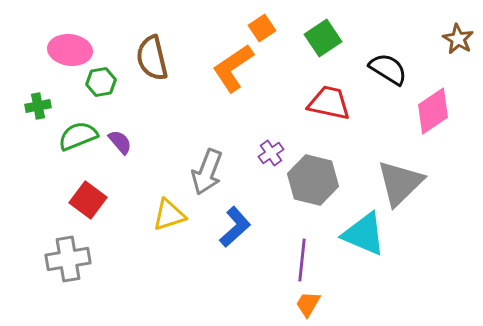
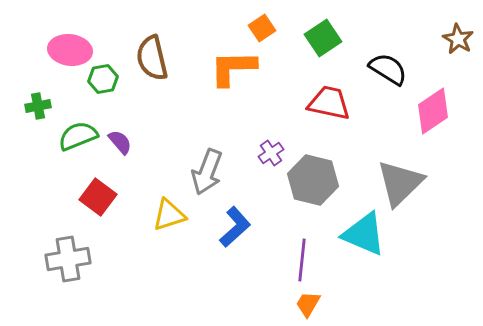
orange L-shape: rotated 33 degrees clockwise
green hexagon: moved 2 px right, 3 px up
red square: moved 10 px right, 3 px up
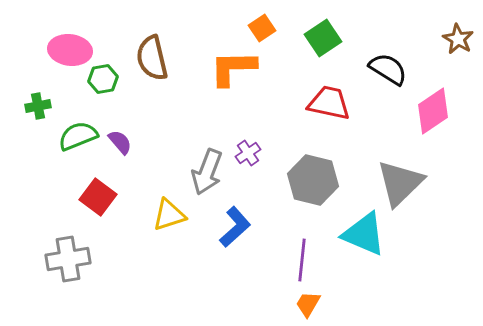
purple cross: moved 23 px left
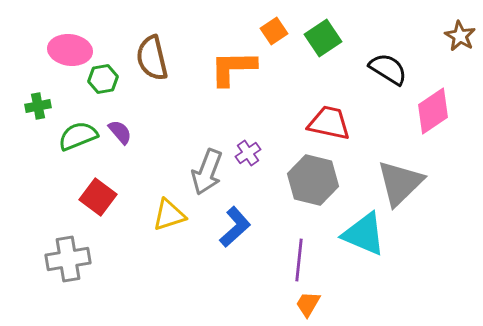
orange square: moved 12 px right, 3 px down
brown star: moved 2 px right, 3 px up
red trapezoid: moved 20 px down
purple semicircle: moved 10 px up
purple line: moved 3 px left
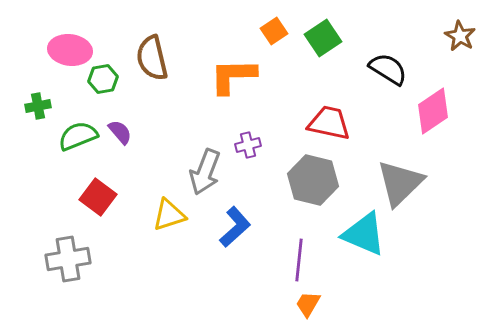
orange L-shape: moved 8 px down
purple cross: moved 8 px up; rotated 20 degrees clockwise
gray arrow: moved 2 px left
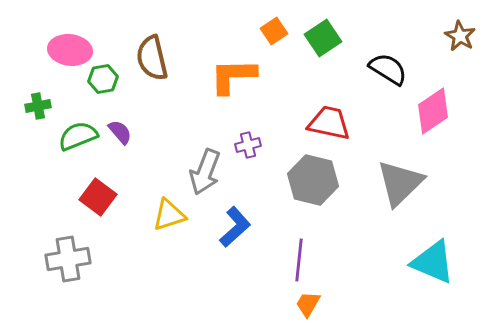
cyan triangle: moved 69 px right, 28 px down
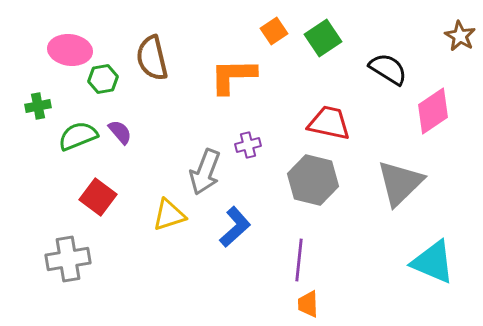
orange trapezoid: rotated 32 degrees counterclockwise
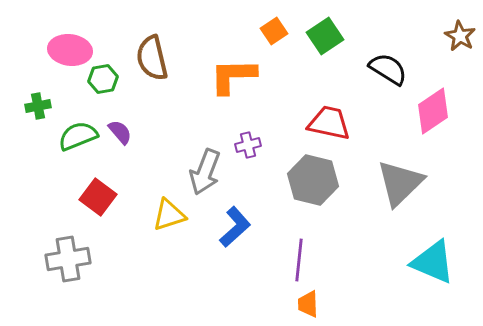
green square: moved 2 px right, 2 px up
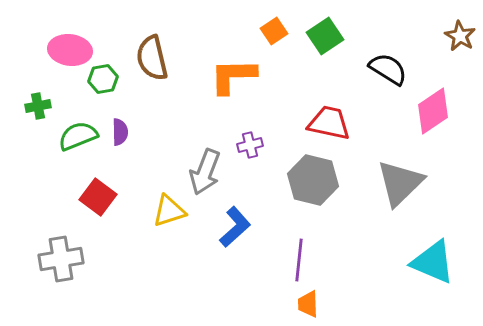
purple semicircle: rotated 40 degrees clockwise
purple cross: moved 2 px right
yellow triangle: moved 4 px up
gray cross: moved 7 px left
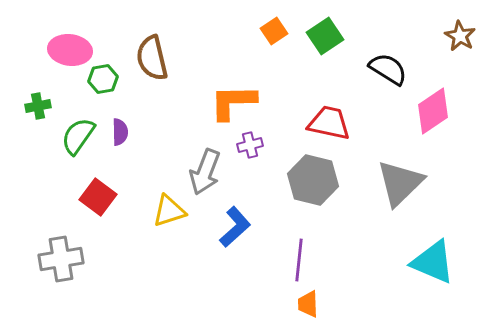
orange L-shape: moved 26 px down
green semicircle: rotated 33 degrees counterclockwise
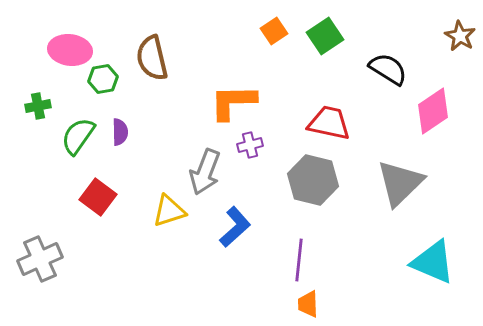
gray cross: moved 21 px left; rotated 15 degrees counterclockwise
